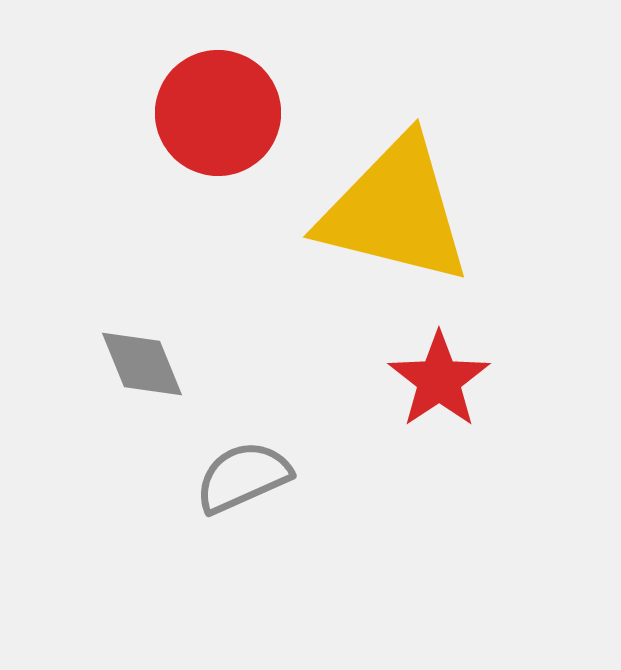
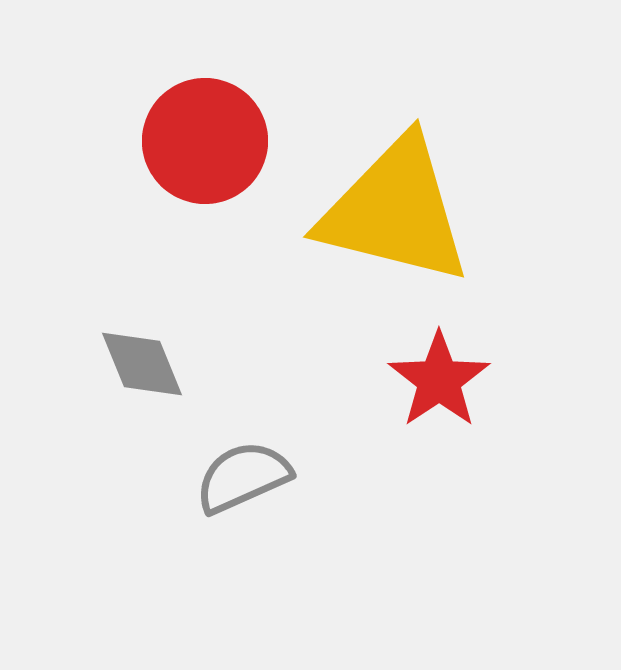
red circle: moved 13 px left, 28 px down
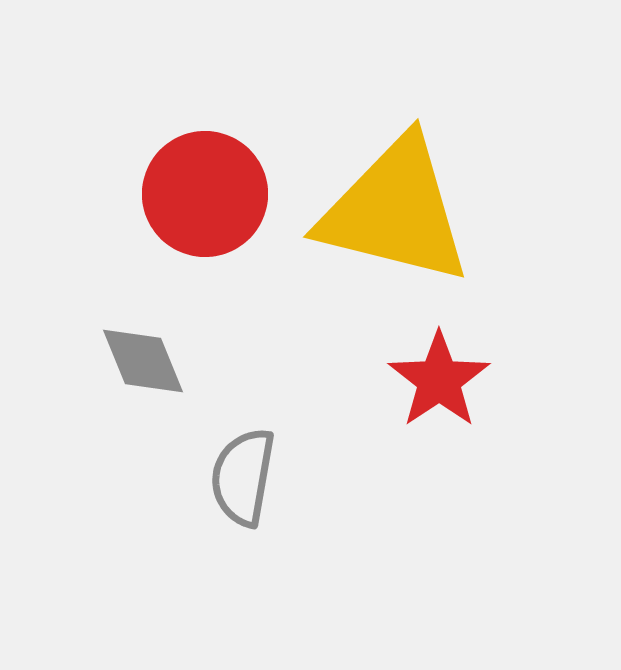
red circle: moved 53 px down
gray diamond: moved 1 px right, 3 px up
gray semicircle: rotated 56 degrees counterclockwise
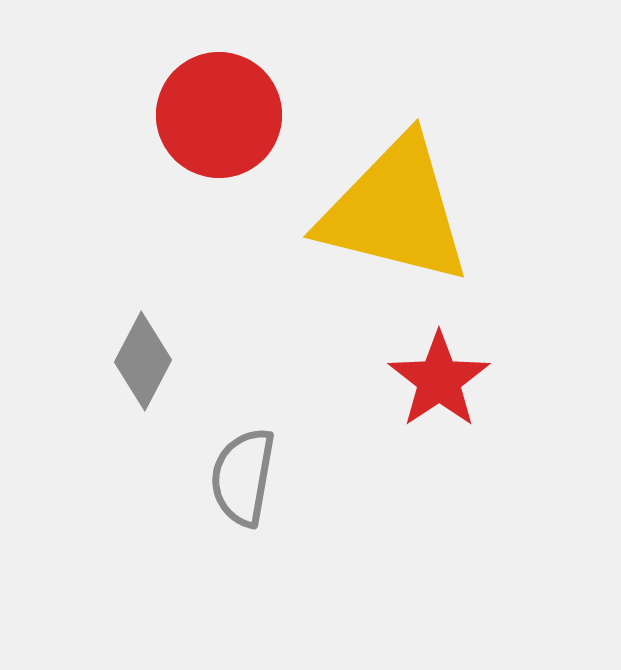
red circle: moved 14 px right, 79 px up
gray diamond: rotated 50 degrees clockwise
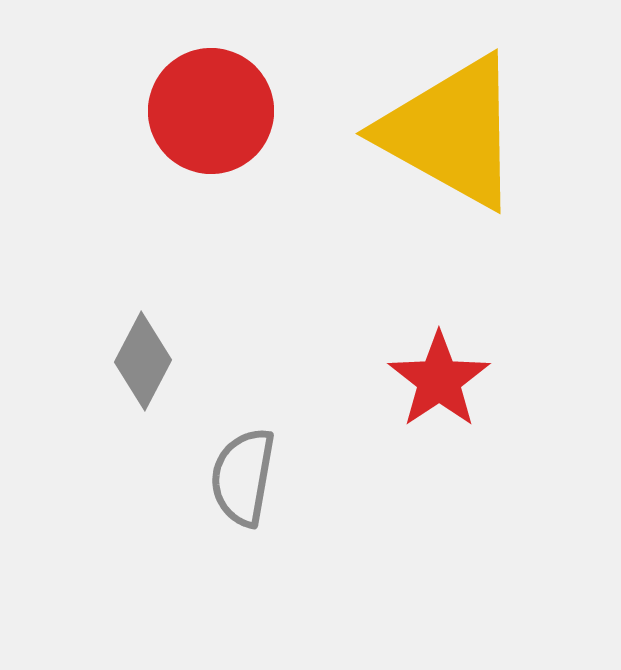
red circle: moved 8 px left, 4 px up
yellow triangle: moved 56 px right, 79 px up; rotated 15 degrees clockwise
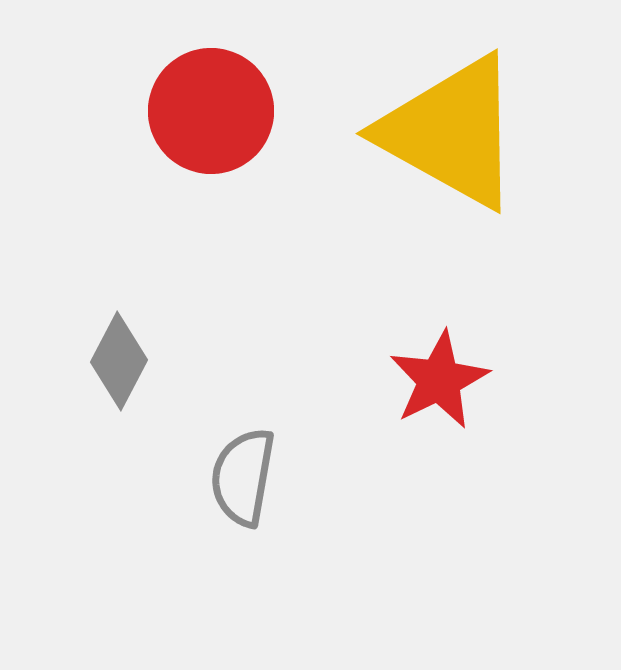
gray diamond: moved 24 px left
red star: rotated 8 degrees clockwise
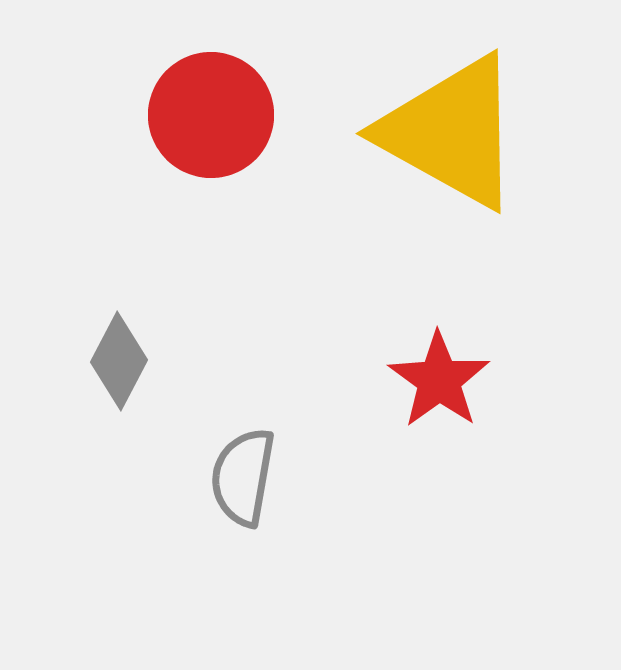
red circle: moved 4 px down
red star: rotated 10 degrees counterclockwise
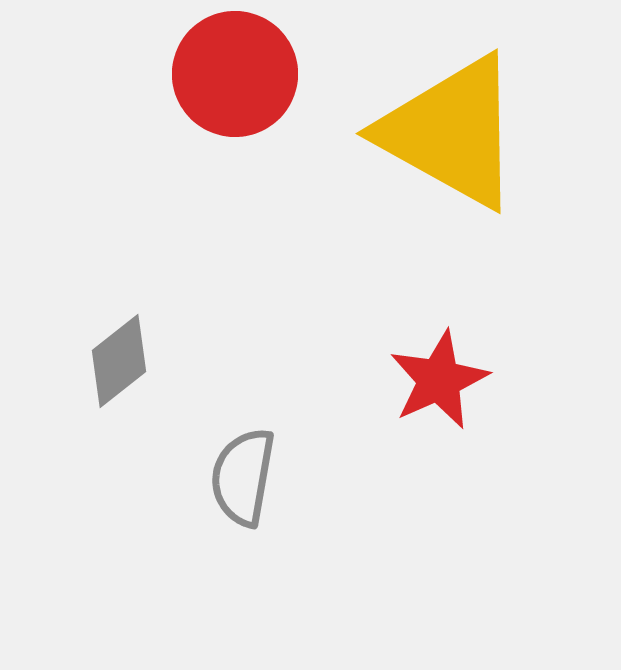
red circle: moved 24 px right, 41 px up
gray diamond: rotated 24 degrees clockwise
red star: rotated 12 degrees clockwise
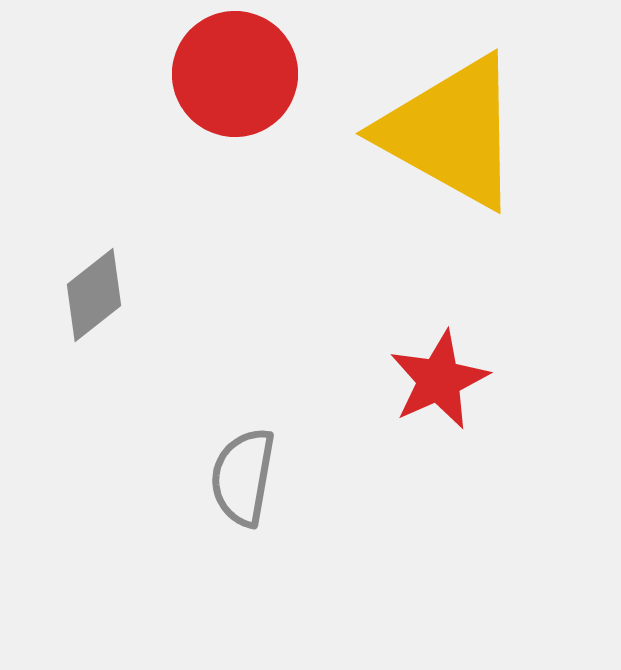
gray diamond: moved 25 px left, 66 px up
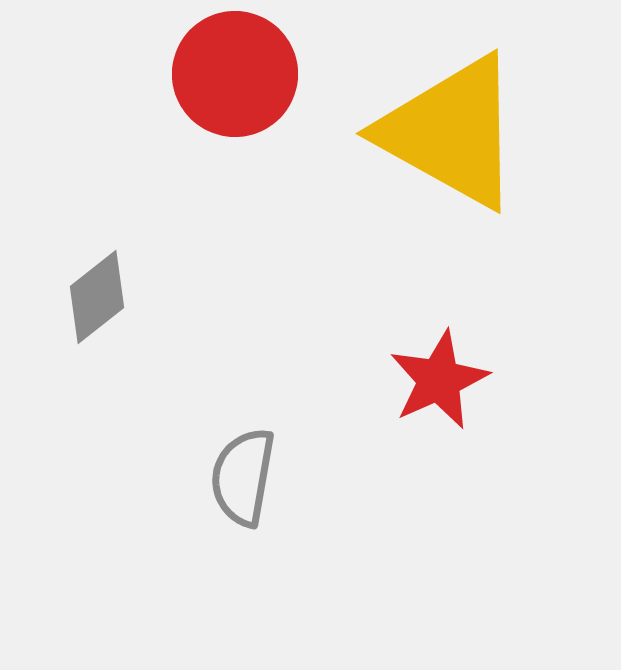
gray diamond: moved 3 px right, 2 px down
